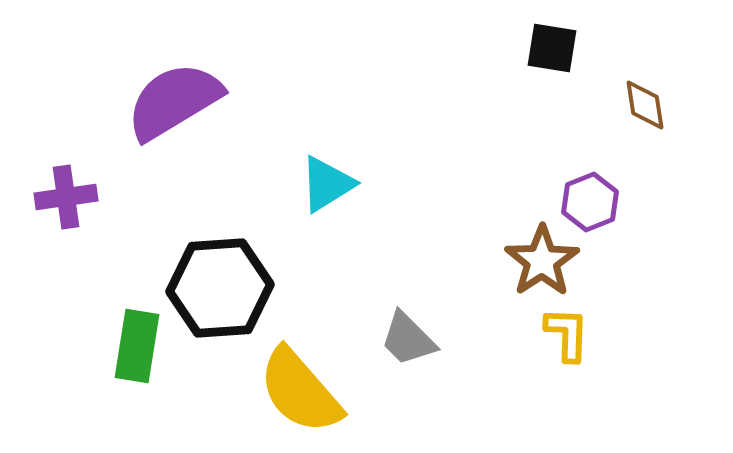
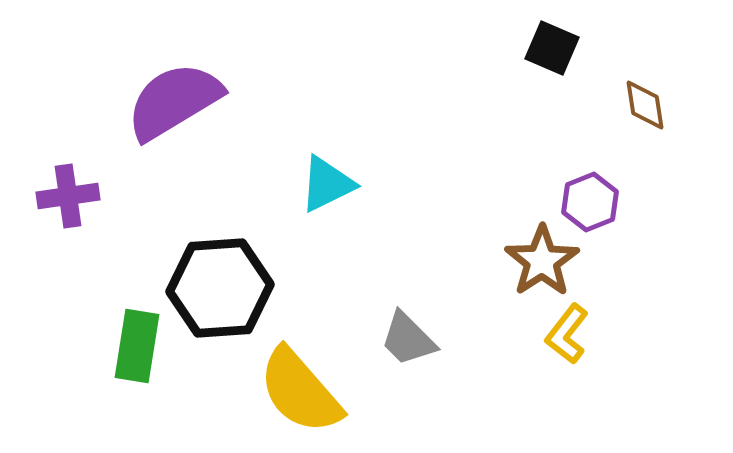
black square: rotated 14 degrees clockwise
cyan triangle: rotated 6 degrees clockwise
purple cross: moved 2 px right, 1 px up
yellow L-shape: rotated 144 degrees counterclockwise
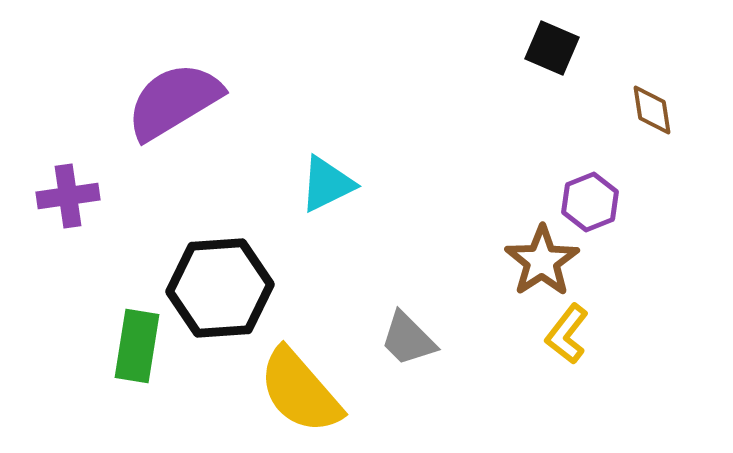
brown diamond: moved 7 px right, 5 px down
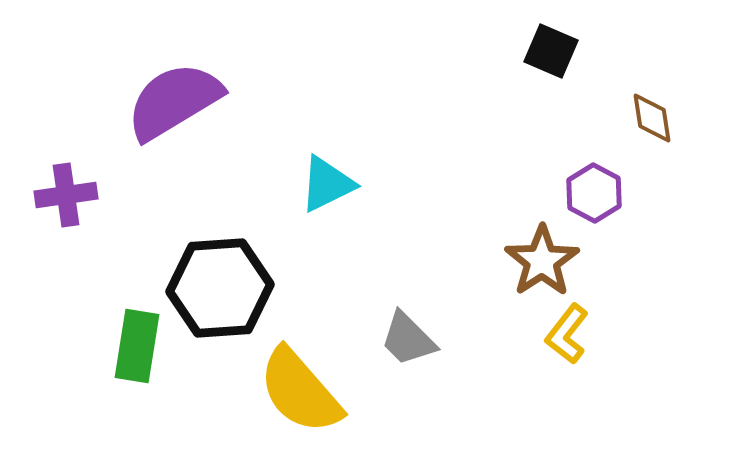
black square: moved 1 px left, 3 px down
brown diamond: moved 8 px down
purple cross: moved 2 px left, 1 px up
purple hexagon: moved 4 px right, 9 px up; rotated 10 degrees counterclockwise
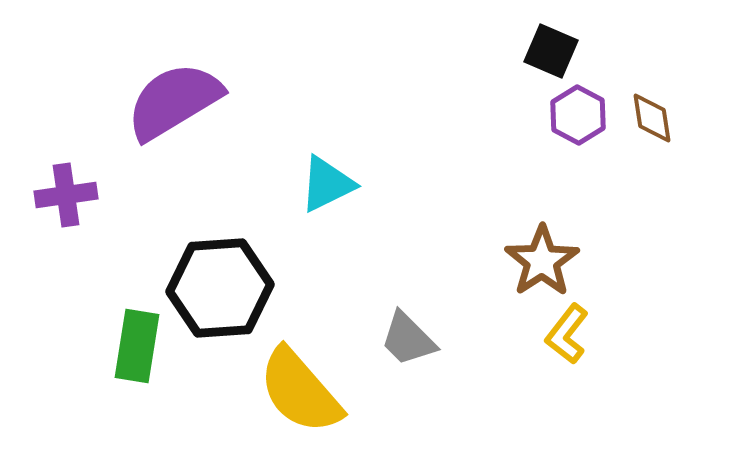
purple hexagon: moved 16 px left, 78 px up
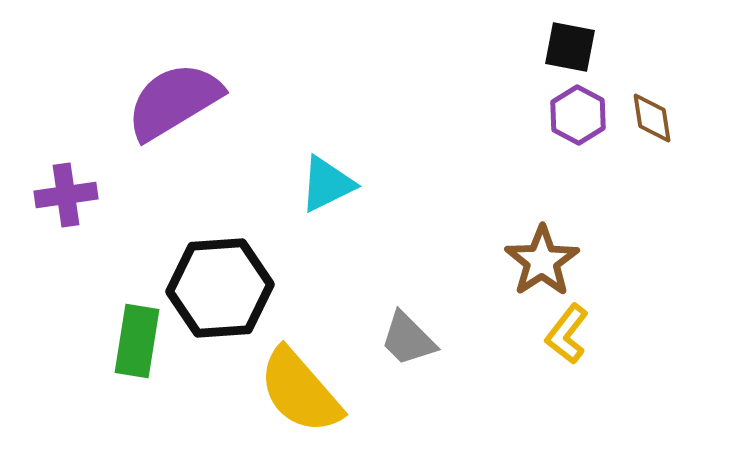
black square: moved 19 px right, 4 px up; rotated 12 degrees counterclockwise
green rectangle: moved 5 px up
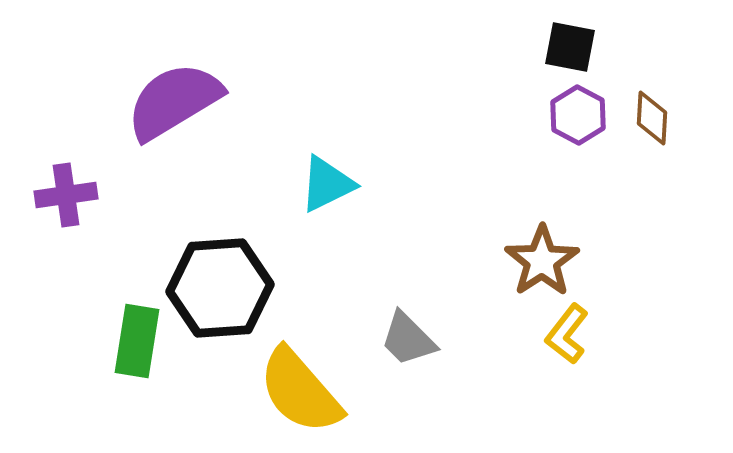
brown diamond: rotated 12 degrees clockwise
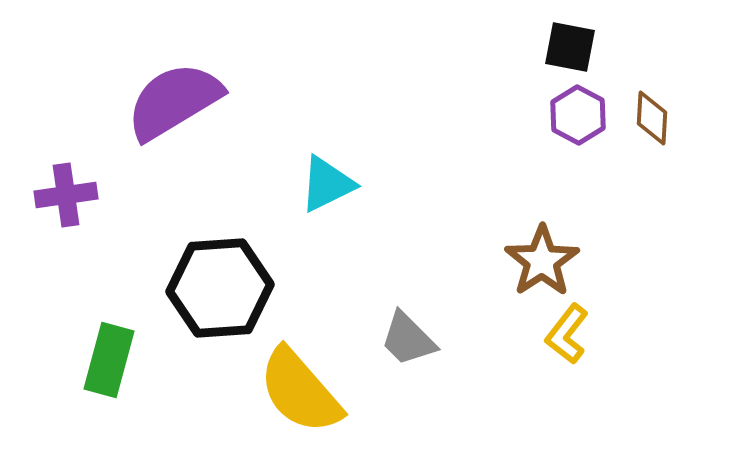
green rectangle: moved 28 px left, 19 px down; rotated 6 degrees clockwise
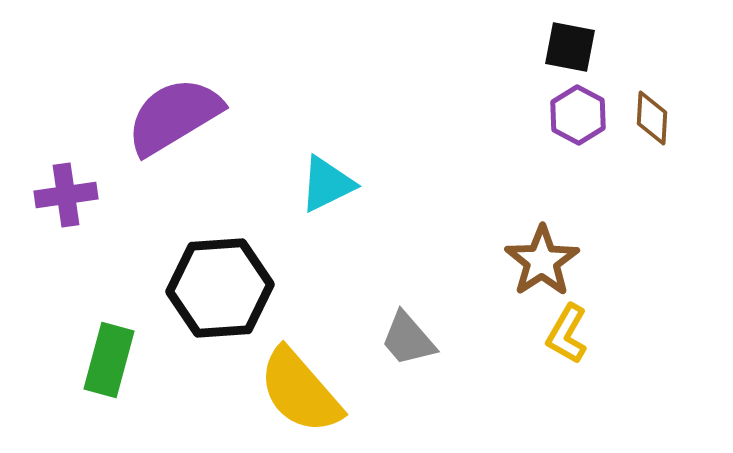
purple semicircle: moved 15 px down
yellow L-shape: rotated 8 degrees counterclockwise
gray trapezoid: rotated 4 degrees clockwise
